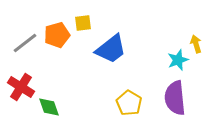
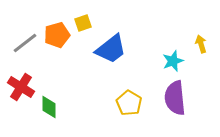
yellow square: rotated 12 degrees counterclockwise
yellow arrow: moved 5 px right
cyan star: moved 5 px left, 1 px down
green diamond: rotated 20 degrees clockwise
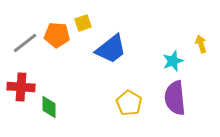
orange pentagon: rotated 20 degrees clockwise
red cross: rotated 28 degrees counterclockwise
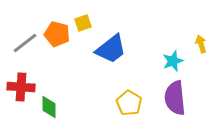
orange pentagon: moved 1 px up; rotated 10 degrees clockwise
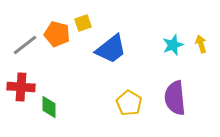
gray line: moved 2 px down
cyan star: moved 16 px up
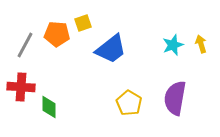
orange pentagon: rotated 10 degrees counterclockwise
gray line: rotated 24 degrees counterclockwise
purple semicircle: rotated 16 degrees clockwise
